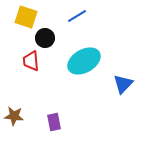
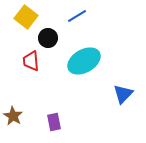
yellow square: rotated 20 degrees clockwise
black circle: moved 3 px right
blue triangle: moved 10 px down
brown star: moved 1 px left; rotated 24 degrees clockwise
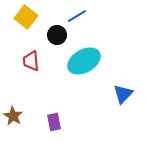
black circle: moved 9 px right, 3 px up
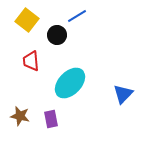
yellow square: moved 1 px right, 3 px down
cyan ellipse: moved 14 px left, 22 px down; rotated 16 degrees counterclockwise
brown star: moved 7 px right; rotated 18 degrees counterclockwise
purple rectangle: moved 3 px left, 3 px up
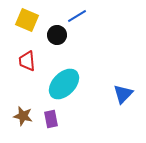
yellow square: rotated 15 degrees counterclockwise
red trapezoid: moved 4 px left
cyan ellipse: moved 6 px left, 1 px down
brown star: moved 3 px right
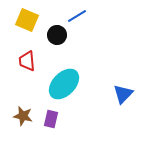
purple rectangle: rotated 24 degrees clockwise
